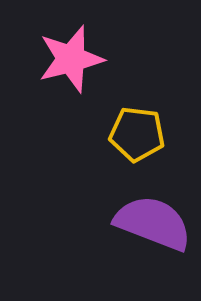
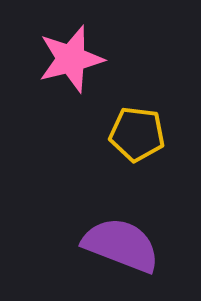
purple semicircle: moved 32 px left, 22 px down
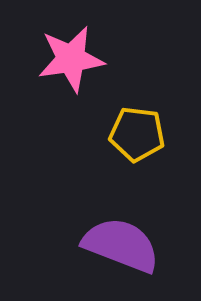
pink star: rotated 6 degrees clockwise
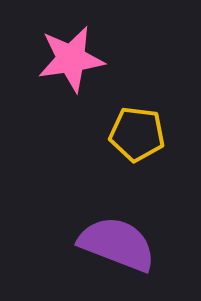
purple semicircle: moved 4 px left, 1 px up
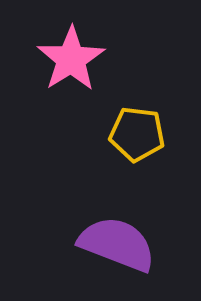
pink star: rotated 24 degrees counterclockwise
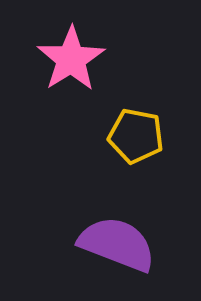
yellow pentagon: moved 1 px left, 2 px down; rotated 4 degrees clockwise
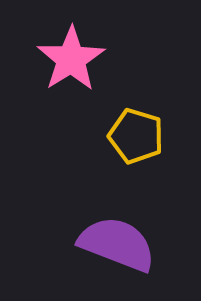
yellow pentagon: rotated 6 degrees clockwise
